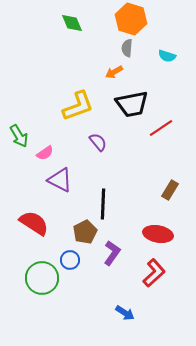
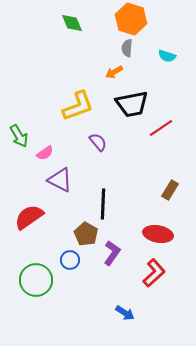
red semicircle: moved 5 px left, 6 px up; rotated 68 degrees counterclockwise
brown pentagon: moved 1 px right, 2 px down; rotated 15 degrees counterclockwise
green circle: moved 6 px left, 2 px down
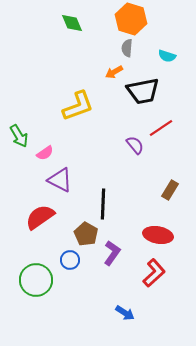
black trapezoid: moved 11 px right, 13 px up
purple semicircle: moved 37 px right, 3 px down
red semicircle: moved 11 px right
red ellipse: moved 1 px down
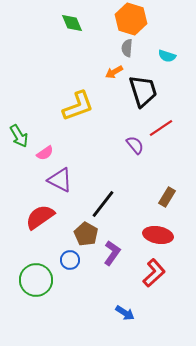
black trapezoid: rotated 96 degrees counterclockwise
brown rectangle: moved 3 px left, 7 px down
black line: rotated 36 degrees clockwise
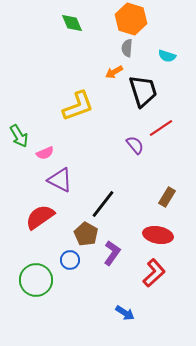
pink semicircle: rotated 12 degrees clockwise
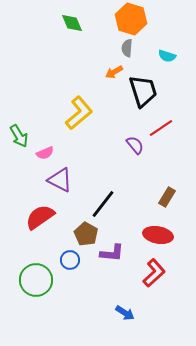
yellow L-shape: moved 1 px right, 7 px down; rotated 20 degrees counterclockwise
purple L-shape: rotated 60 degrees clockwise
